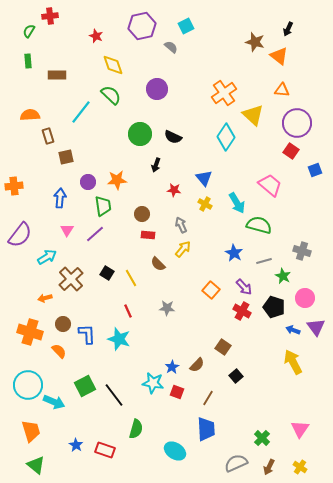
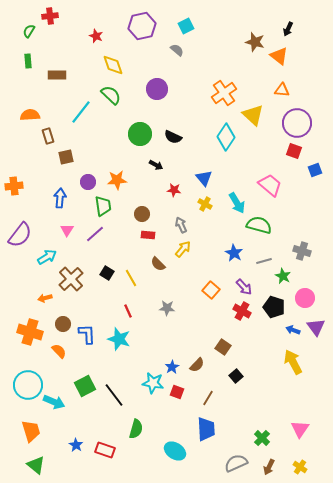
gray semicircle at (171, 47): moved 6 px right, 3 px down
red square at (291, 151): moved 3 px right; rotated 14 degrees counterclockwise
black arrow at (156, 165): rotated 80 degrees counterclockwise
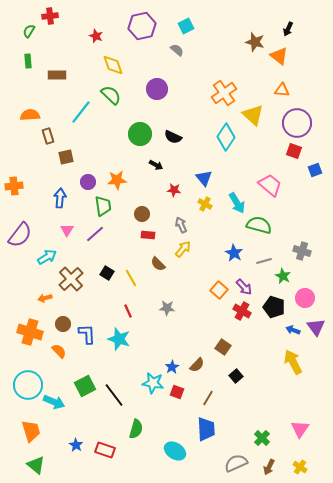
orange square at (211, 290): moved 8 px right
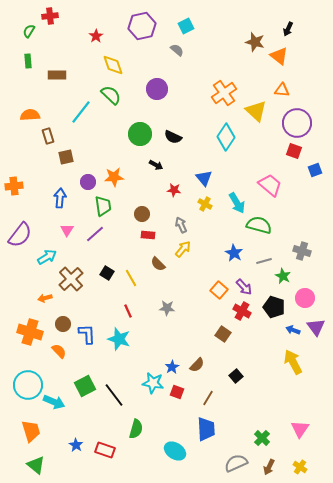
red star at (96, 36): rotated 16 degrees clockwise
yellow triangle at (253, 115): moved 3 px right, 4 px up
orange star at (117, 180): moved 3 px left, 3 px up
brown square at (223, 347): moved 13 px up
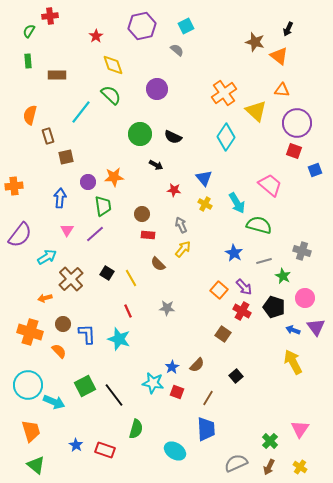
orange semicircle at (30, 115): rotated 72 degrees counterclockwise
green cross at (262, 438): moved 8 px right, 3 px down
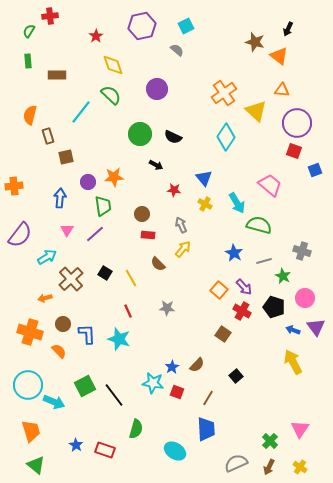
black square at (107, 273): moved 2 px left
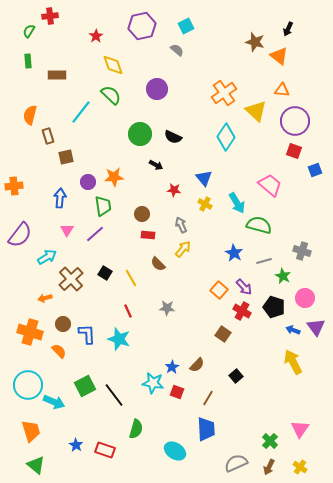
purple circle at (297, 123): moved 2 px left, 2 px up
